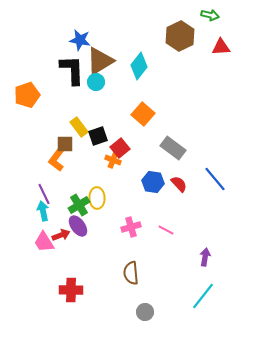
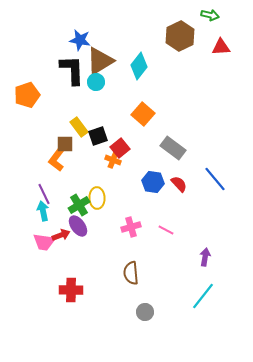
pink trapezoid: rotated 50 degrees counterclockwise
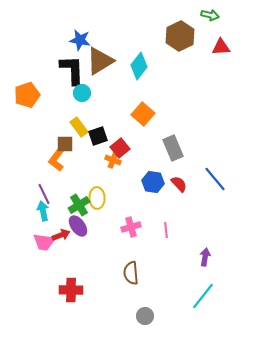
cyan circle: moved 14 px left, 11 px down
gray rectangle: rotated 30 degrees clockwise
pink line: rotated 56 degrees clockwise
gray circle: moved 4 px down
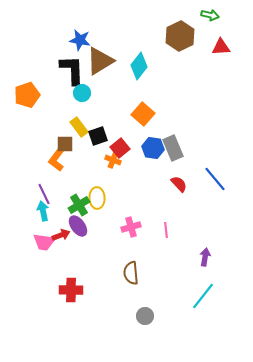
blue hexagon: moved 34 px up
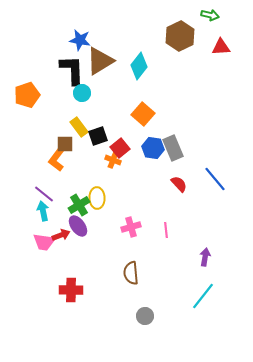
purple line: rotated 25 degrees counterclockwise
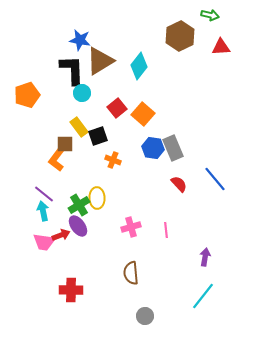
red square: moved 3 px left, 40 px up
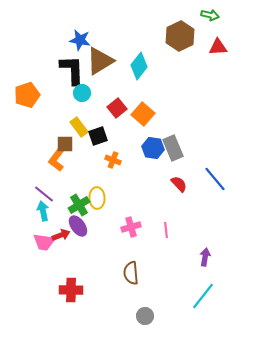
red triangle: moved 3 px left
